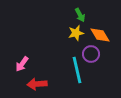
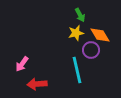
purple circle: moved 4 px up
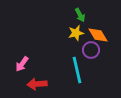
orange diamond: moved 2 px left
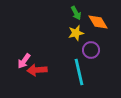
green arrow: moved 4 px left, 2 px up
orange diamond: moved 13 px up
pink arrow: moved 2 px right, 3 px up
cyan line: moved 2 px right, 2 px down
red arrow: moved 14 px up
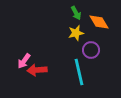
orange diamond: moved 1 px right
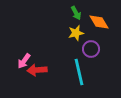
purple circle: moved 1 px up
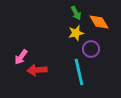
pink arrow: moved 3 px left, 4 px up
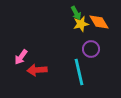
yellow star: moved 5 px right, 9 px up
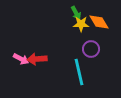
yellow star: rotated 14 degrees clockwise
pink arrow: moved 2 px down; rotated 98 degrees counterclockwise
red arrow: moved 11 px up
